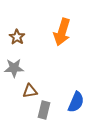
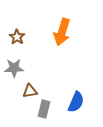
gray rectangle: moved 1 px up
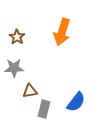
blue semicircle: rotated 15 degrees clockwise
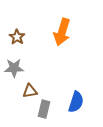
blue semicircle: rotated 20 degrees counterclockwise
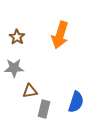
orange arrow: moved 2 px left, 3 px down
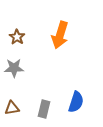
brown triangle: moved 18 px left, 17 px down
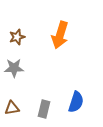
brown star: rotated 21 degrees clockwise
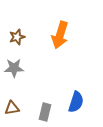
gray rectangle: moved 1 px right, 3 px down
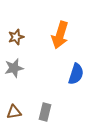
brown star: moved 1 px left
gray star: rotated 12 degrees counterclockwise
blue semicircle: moved 28 px up
brown triangle: moved 2 px right, 4 px down
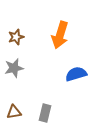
blue semicircle: rotated 125 degrees counterclockwise
gray rectangle: moved 1 px down
